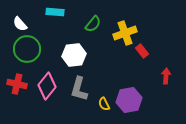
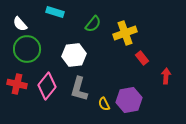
cyan rectangle: rotated 12 degrees clockwise
red rectangle: moved 7 px down
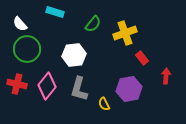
purple hexagon: moved 11 px up
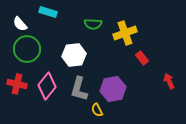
cyan rectangle: moved 7 px left
green semicircle: rotated 54 degrees clockwise
red arrow: moved 3 px right, 5 px down; rotated 28 degrees counterclockwise
purple hexagon: moved 16 px left
yellow semicircle: moved 7 px left, 6 px down
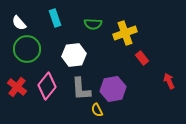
cyan rectangle: moved 7 px right, 6 px down; rotated 54 degrees clockwise
white semicircle: moved 1 px left, 1 px up
red cross: moved 3 px down; rotated 24 degrees clockwise
gray L-shape: moved 2 px right; rotated 20 degrees counterclockwise
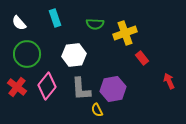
green semicircle: moved 2 px right
green circle: moved 5 px down
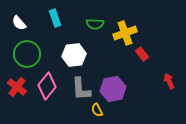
red rectangle: moved 4 px up
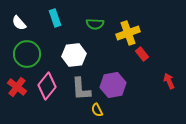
yellow cross: moved 3 px right
purple hexagon: moved 4 px up
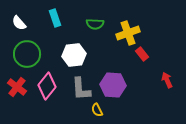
red arrow: moved 2 px left, 1 px up
purple hexagon: rotated 15 degrees clockwise
